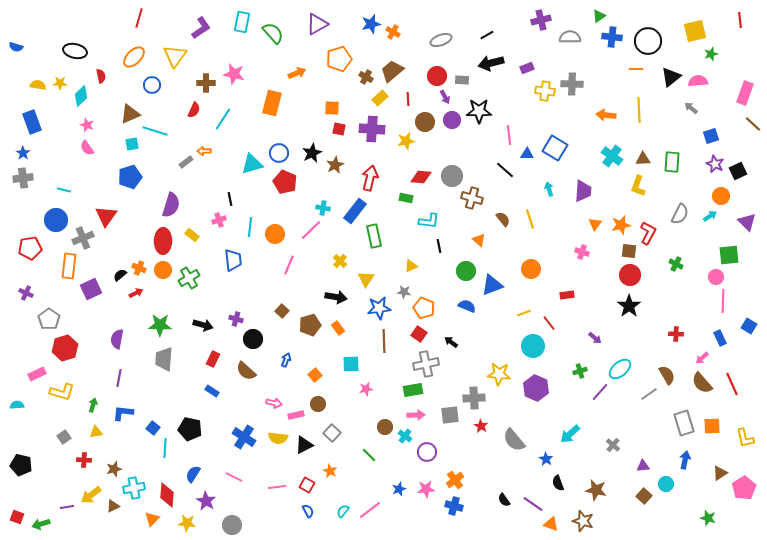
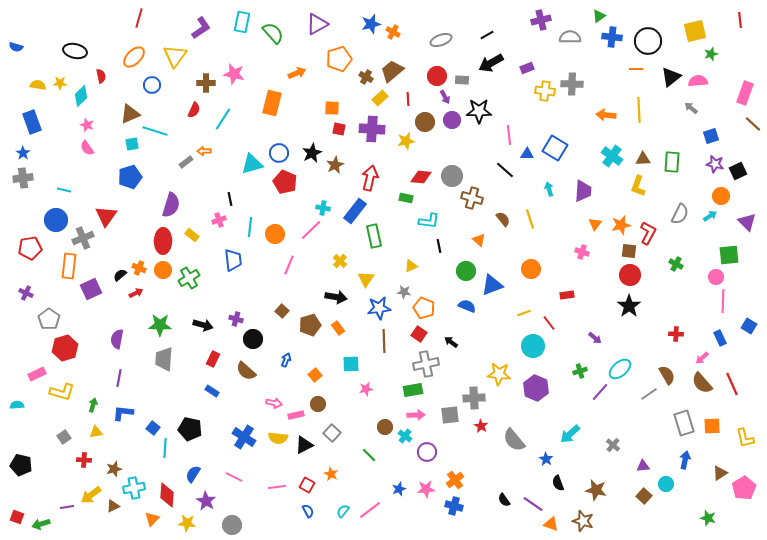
black arrow at (491, 63): rotated 15 degrees counterclockwise
purple star at (715, 164): rotated 12 degrees counterclockwise
orange star at (330, 471): moved 1 px right, 3 px down
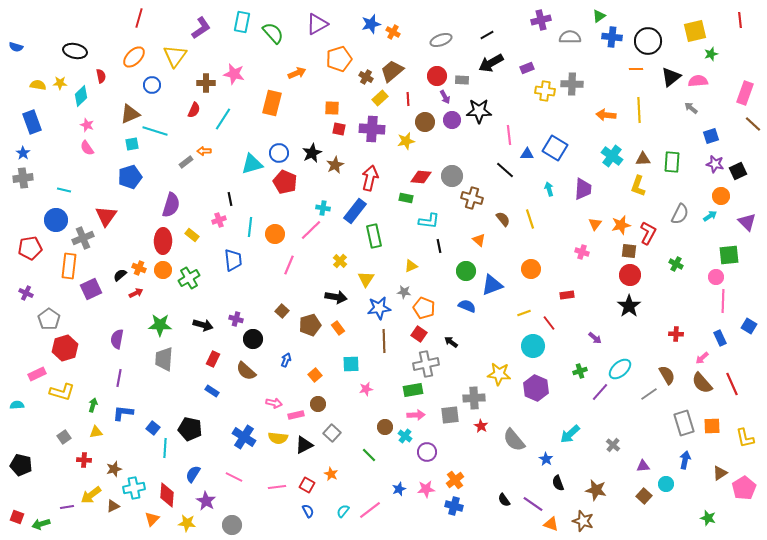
purple trapezoid at (583, 191): moved 2 px up
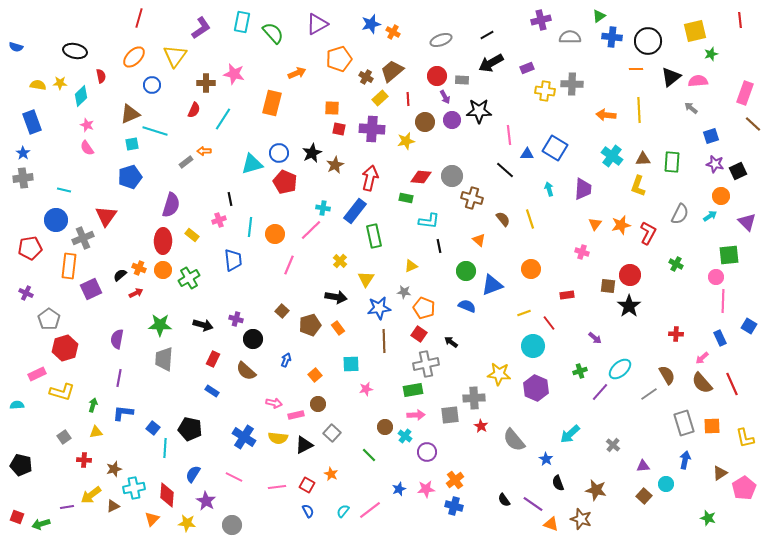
brown square at (629, 251): moved 21 px left, 35 px down
brown star at (583, 521): moved 2 px left, 2 px up
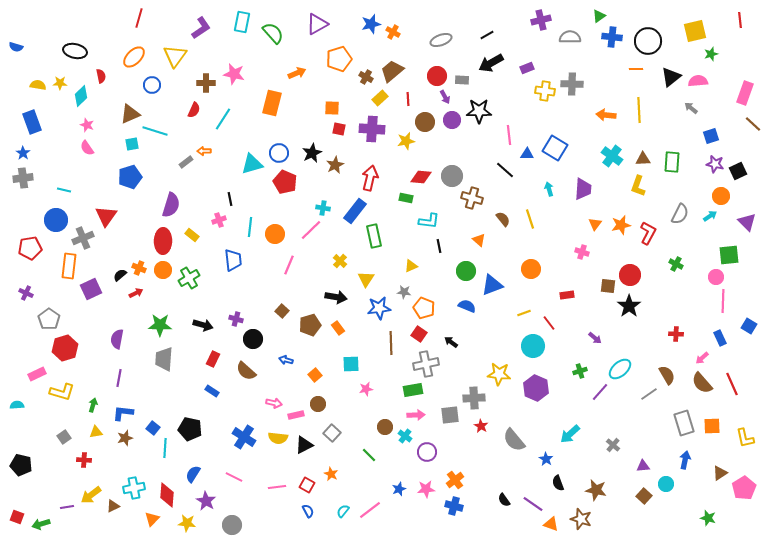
brown line at (384, 341): moved 7 px right, 2 px down
blue arrow at (286, 360): rotated 96 degrees counterclockwise
brown star at (114, 469): moved 11 px right, 31 px up
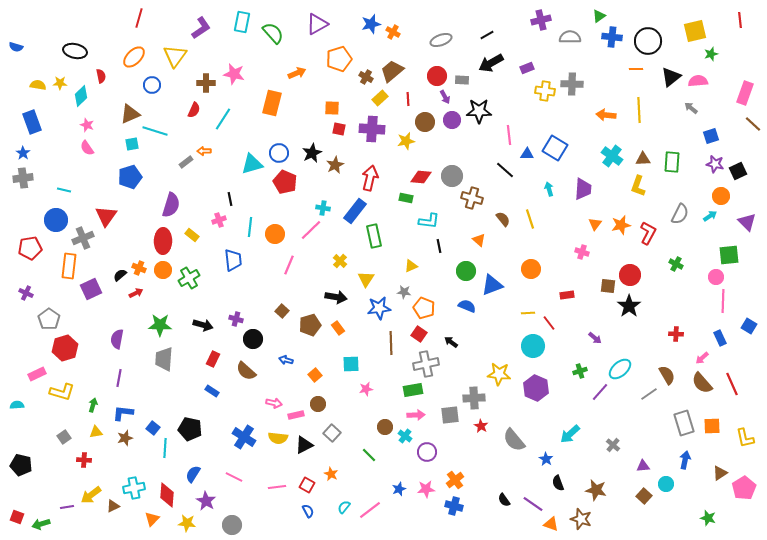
yellow line at (524, 313): moved 4 px right; rotated 16 degrees clockwise
cyan semicircle at (343, 511): moved 1 px right, 4 px up
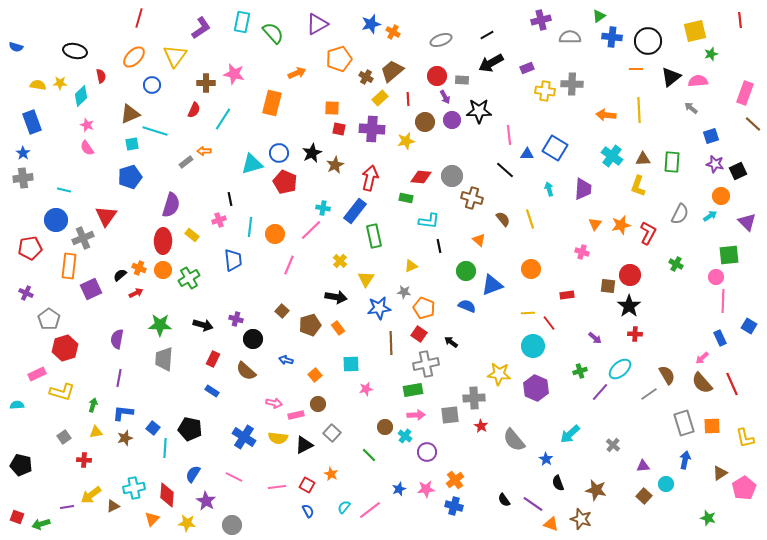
red cross at (676, 334): moved 41 px left
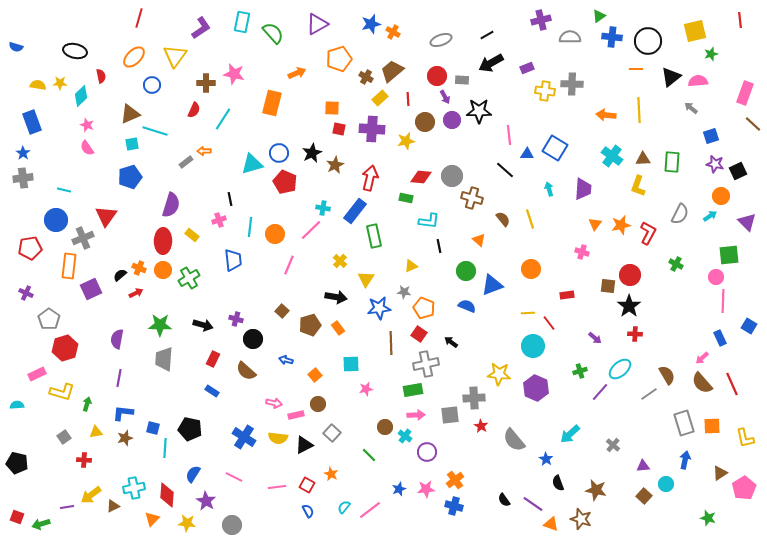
green arrow at (93, 405): moved 6 px left, 1 px up
blue square at (153, 428): rotated 24 degrees counterclockwise
black pentagon at (21, 465): moved 4 px left, 2 px up
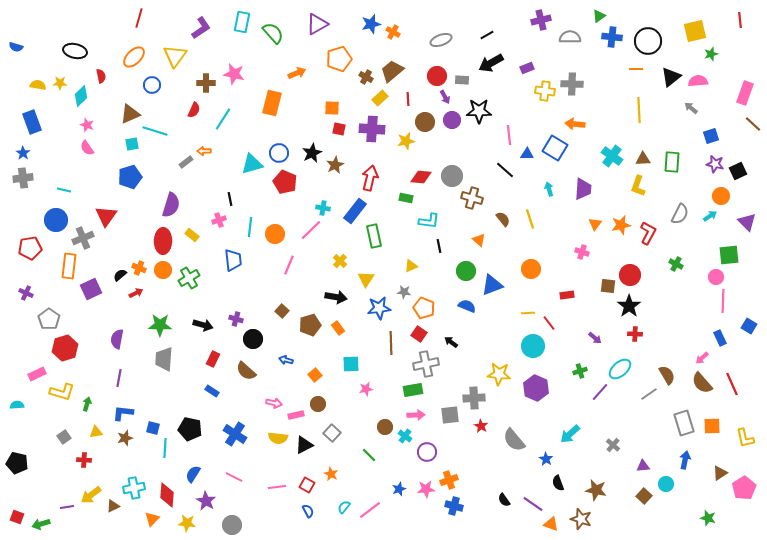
orange arrow at (606, 115): moved 31 px left, 9 px down
blue cross at (244, 437): moved 9 px left, 3 px up
orange cross at (455, 480): moved 6 px left; rotated 18 degrees clockwise
